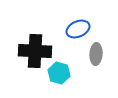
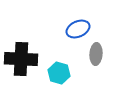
black cross: moved 14 px left, 8 px down
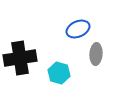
black cross: moved 1 px left, 1 px up; rotated 12 degrees counterclockwise
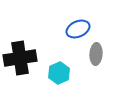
cyan hexagon: rotated 20 degrees clockwise
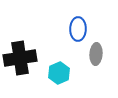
blue ellipse: rotated 65 degrees counterclockwise
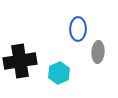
gray ellipse: moved 2 px right, 2 px up
black cross: moved 3 px down
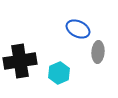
blue ellipse: rotated 65 degrees counterclockwise
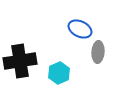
blue ellipse: moved 2 px right
